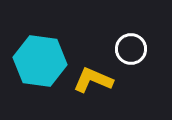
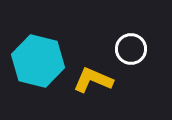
cyan hexagon: moved 2 px left; rotated 6 degrees clockwise
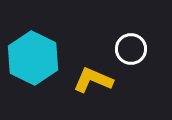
cyan hexagon: moved 5 px left, 3 px up; rotated 12 degrees clockwise
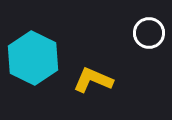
white circle: moved 18 px right, 16 px up
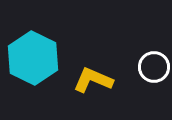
white circle: moved 5 px right, 34 px down
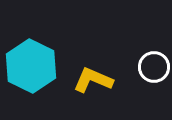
cyan hexagon: moved 2 px left, 8 px down
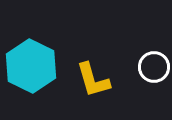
yellow L-shape: rotated 129 degrees counterclockwise
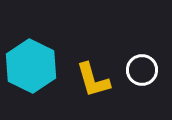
white circle: moved 12 px left, 3 px down
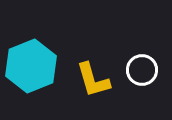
cyan hexagon: rotated 12 degrees clockwise
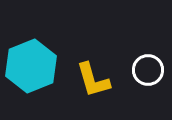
white circle: moved 6 px right
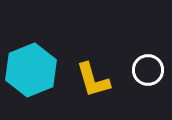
cyan hexagon: moved 4 px down
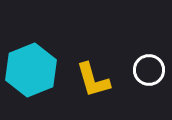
white circle: moved 1 px right
